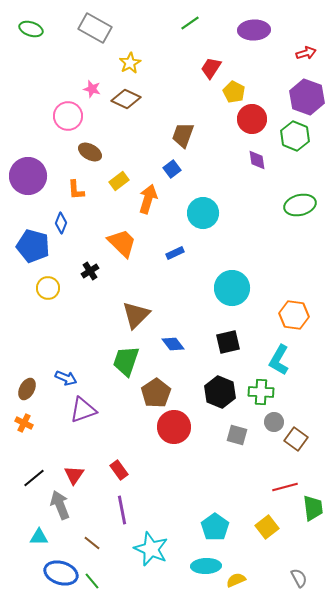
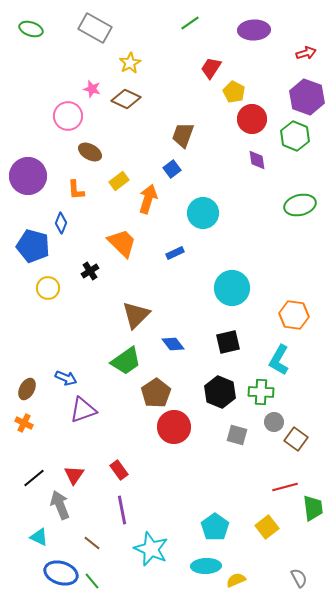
green trapezoid at (126, 361): rotated 144 degrees counterclockwise
cyan triangle at (39, 537): rotated 24 degrees clockwise
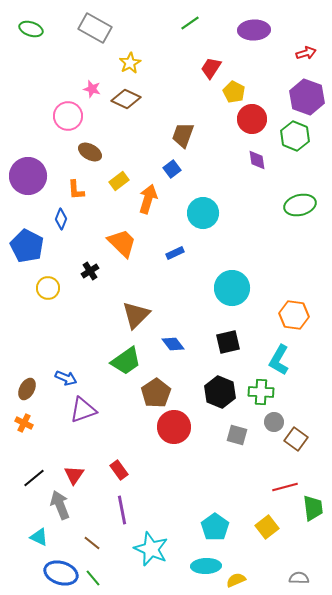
blue diamond at (61, 223): moved 4 px up
blue pentagon at (33, 246): moved 6 px left; rotated 12 degrees clockwise
gray semicircle at (299, 578): rotated 60 degrees counterclockwise
green line at (92, 581): moved 1 px right, 3 px up
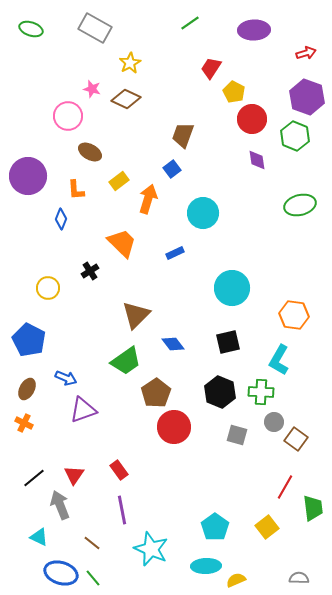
blue pentagon at (27, 246): moved 2 px right, 94 px down
red line at (285, 487): rotated 45 degrees counterclockwise
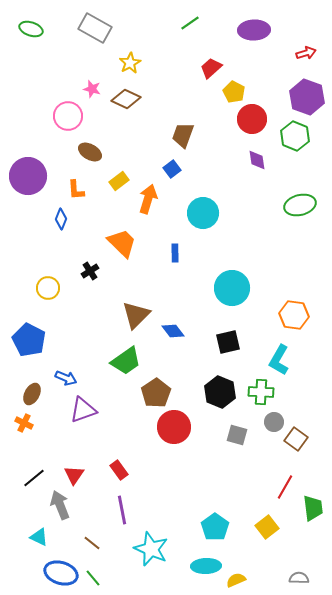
red trapezoid at (211, 68): rotated 15 degrees clockwise
blue rectangle at (175, 253): rotated 66 degrees counterclockwise
blue diamond at (173, 344): moved 13 px up
brown ellipse at (27, 389): moved 5 px right, 5 px down
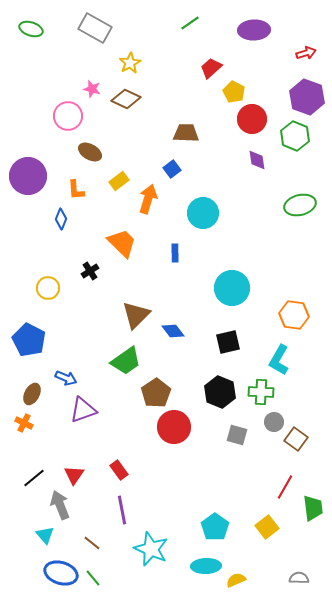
brown trapezoid at (183, 135): moved 3 px right, 2 px up; rotated 72 degrees clockwise
cyan triangle at (39, 537): moved 6 px right, 2 px up; rotated 24 degrees clockwise
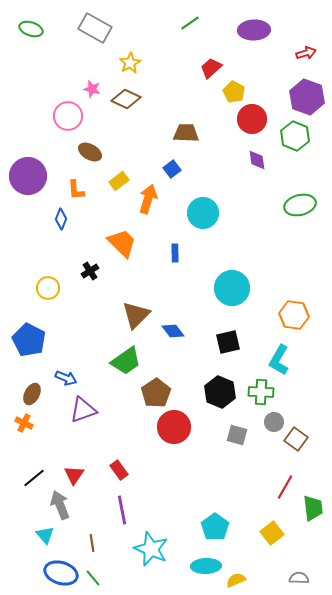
yellow square at (267, 527): moved 5 px right, 6 px down
brown line at (92, 543): rotated 42 degrees clockwise
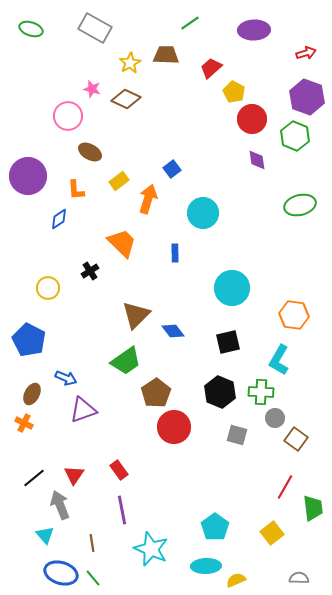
brown trapezoid at (186, 133): moved 20 px left, 78 px up
blue diamond at (61, 219): moved 2 px left; rotated 35 degrees clockwise
gray circle at (274, 422): moved 1 px right, 4 px up
